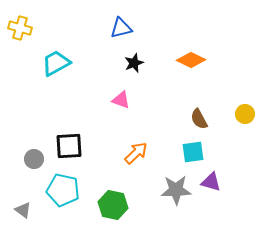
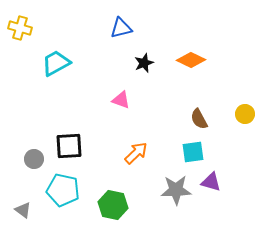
black star: moved 10 px right
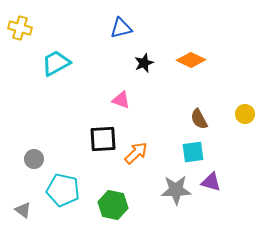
black square: moved 34 px right, 7 px up
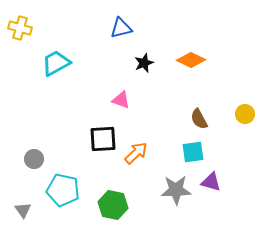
gray triangle: rotated 18 degrees clockwise
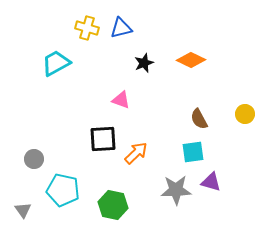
yellow cross: moved 67 px right
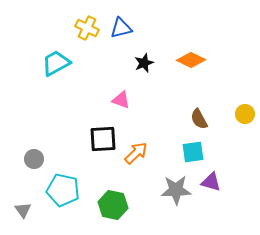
yellow cross: rotated 10 degrees clockwise
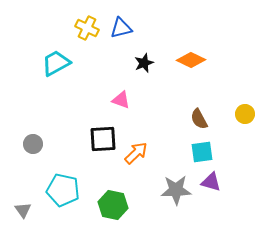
cyan square: moved 9 px right
gray circle: moved 1 px left, 15 px up
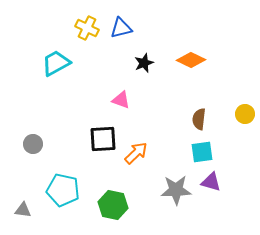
brown semicircle: rotated 35 degrees clockwise
gray triangle: rotated 48 degrees counterclockwise
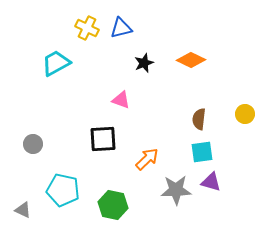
orange arrow: moved 11 px right, 6 px down
gray triangle: rotated 18 degrees clockwise
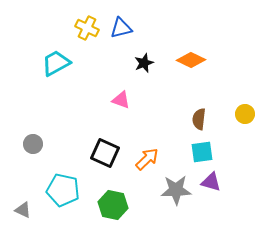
black square: moved 2 px right, 14 px down; rotated 28 degrees clockwise
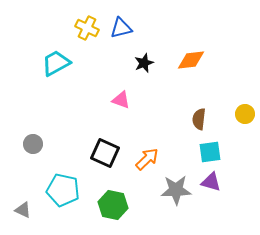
orange diamond: rotated 32 degrees counterclockwise
cyan square: moved 8 px right
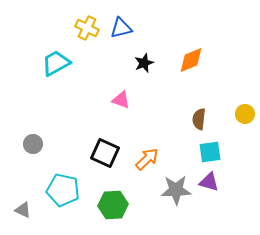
orange diamond: rotated 16 degrees counterclockwise
purple triangle: moved 2 px left
green hexagon: rotated 16 degrees counterclockwise
